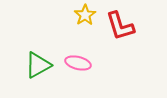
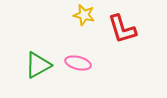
yellow star: moved 1 px left; rotated 25 degrees counterclockwise
red L-shape: moved 2 px right, 3 px down
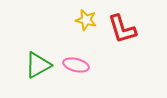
yellow star: moved 2 px right, 5 px down
pink ellipse: moved 2 px left, 2 px down
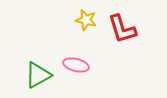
green triangle: moved 10 px down
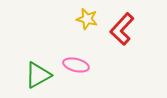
yellow star: moved 1 px right, 1 px up
red L-shape: rotated 60 degrees clockwise
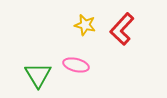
yellow star: moved 2 px left, 6 px down
green triangle: rotated 32 degrees counterclockwise
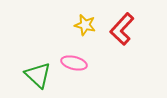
pink ellipse: moved 2 px left, 2 px up
green triangle: rotated 16 degrees counterclockwise
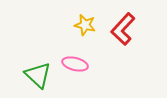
red L-shape: moved 1 px right
pink ellipse: moved 1 px right, 1 px down
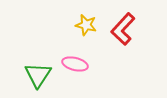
yellow star: moved 1 px right
green triangle: rotated 20 degrees clockwise
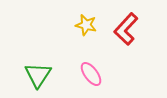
red L-shape: moved 3 px right
pink ellipse: moved 16 px right, 10 px down; rotated 40 degrees clockwise
